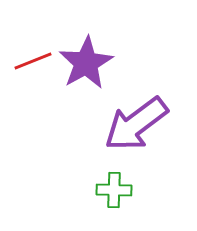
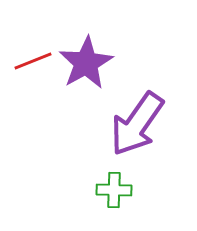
purple arrow: moved 1 px right; rotated 18 degrees counterclockwise
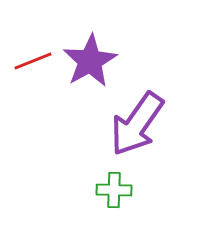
purple star: moved 4 px right, 2 px up
